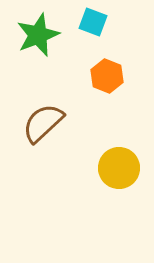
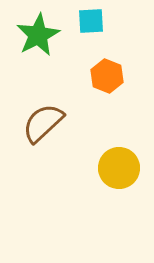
cyan square: moved 2 px left, 1 px up; rotated 24 degrees counterclockwise
green star: rotated 6 degrees counterclockwise
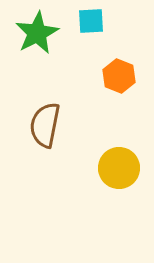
green star: moved 1 px left, 2 px up
orange hexagon: moved 12 px right
brown semicircle: moved 2 px right, 2 px down; rotated 36 degrees counterclockwise
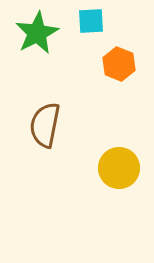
orange hexagon: moved 12 px up
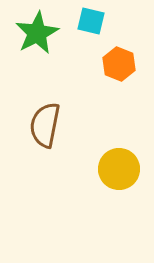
cyan square: rotated 16 degrees clockwise
yellow circle: moved 1 px down
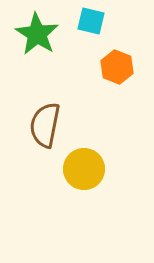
green star: moved 1 px down; rotated 12 degrees counterclockwise
orange hexagon: moved 2 px left, 3 px down
yellow circle: moved 35 px left
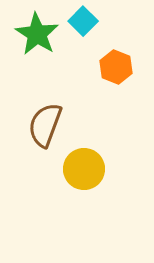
cyan square: moved 8 px left; rotated 32 degrees clockwise
orange hexagon: moved 1 px left
brown semicircle: rotated 9 degrees clockwise
